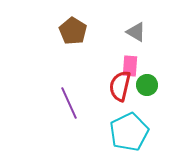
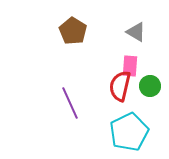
green circle: moved 3 px right, 1 px down
purple line: moved 1 px right
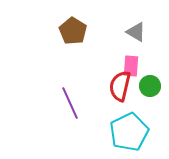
pink rectangle: moved 1 px right
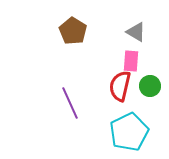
pink rectangle: moved 5 px up
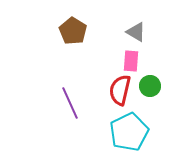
red semicircle: moved 4 px down
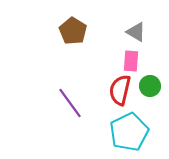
purple line: rotated 12 degrees counterclockwise
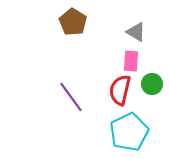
brown pentagon: moved 9 px up
green circle: moved 2 px right, 2 px up
purple line: moved 1 px right, 6 px up
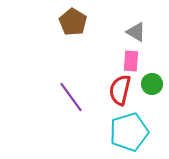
cyan pentagon: rotated 9 degrees clockwise
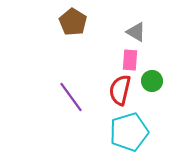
pink rectangle: moved 1 px left, 1 px up
green circle: moved 3 px up
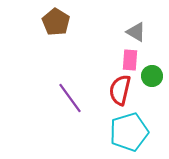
brown pentagon: moved 17 px left
green circle: moved 5 px up
purple line: moved 1 px left, 1 px down
